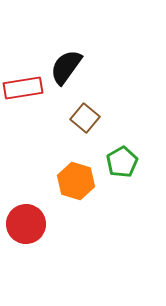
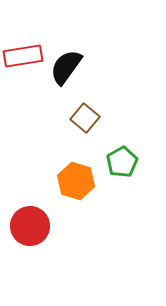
red rectangle: moved 32 px up
red circle: moved 4 px right, 2 px down
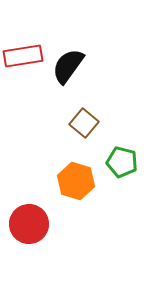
black semicircle: moved 2 px right, 1 px up
brown square: moved 1 px left, 5 px down
green pentagon: rotated 28 degrees counterclockwise
red circle: moved 1 px left, 2 px up
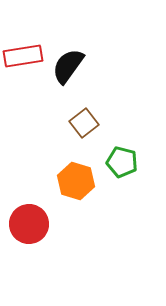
brown square: rotated 12 degrees clockwise
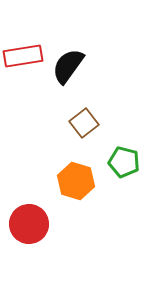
green pentagon: moved 2 px right
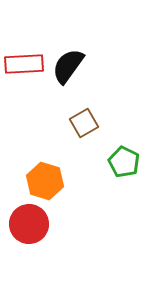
red rectangle: moved 1 px right, 8 px down; rotated 6 degrees clockwise
brown square: rotated 8 degrees clockwise
green pentagon: rotated 12 degrees clockwise
orange hexagon: moved 31 px left
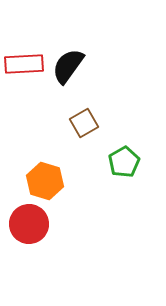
green pentagon: rotated 16 degrees clockwise
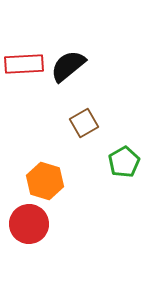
black semicircle: rotated 15 degrees clockwise
